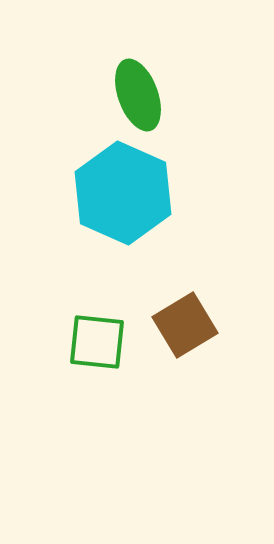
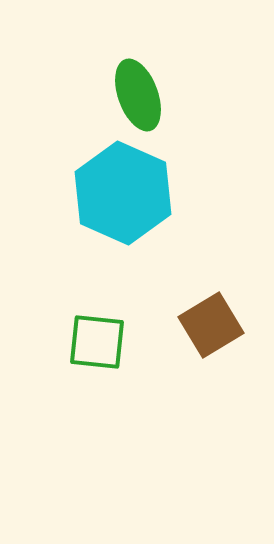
brown square: moved 26 px right
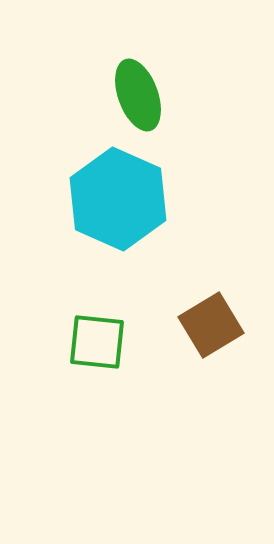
cyan hexagon: moved 5 px left, 6 px down
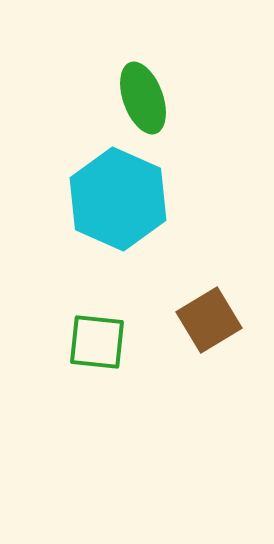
green ellipse: moved 5 px right, 3 px down
brown square: moved 2 px left, 5 px up
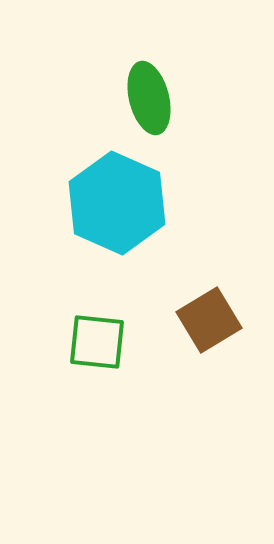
green ellipse: moved 6 px right; rotated 6 degrees clockwise
cyan hexagon: moved 1 px left, 4 px down
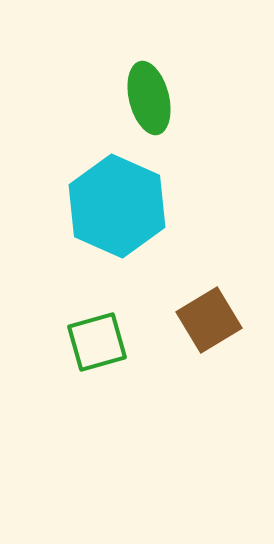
cyan hexagon: moved 3 px down
green square: rotated 22 degrees counterclockwise
